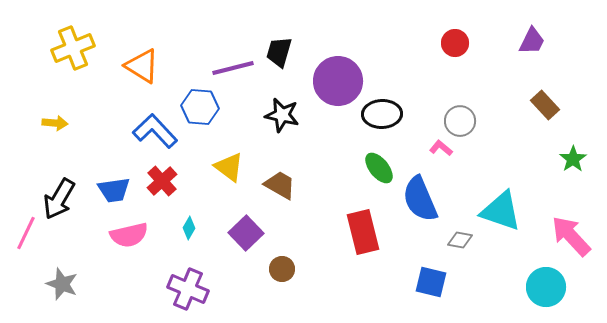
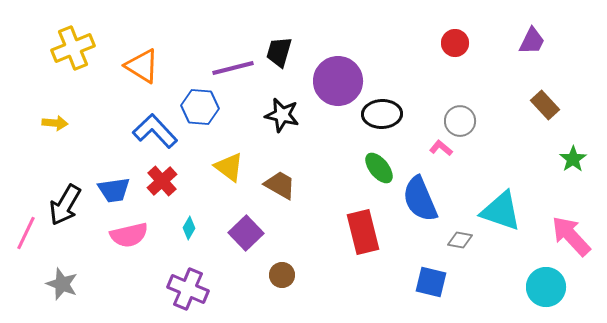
black arrow: moved 6 px right, 6 px down
brown circle: moved 6 px down
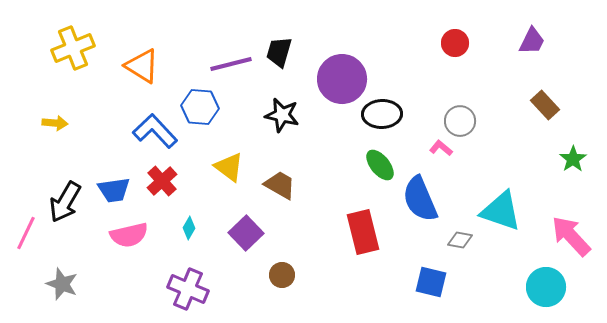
purple line: moved 2 px left, 4 px up
purple circle: moved 4 px right, 2 px up
green ellipse: moved 1 px right, 3 px up
black arrow: moved 3 px up
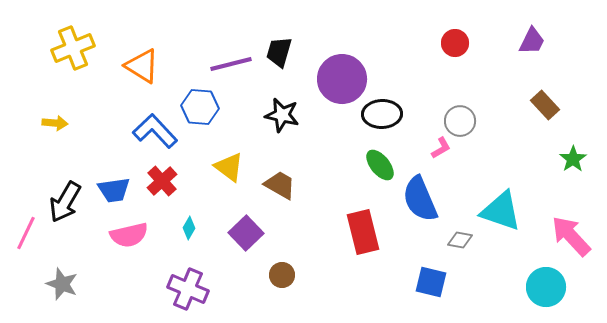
pink L-shape: rotated 110 degrees clockwise
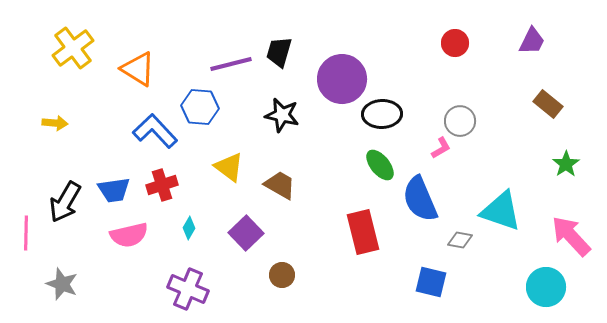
yellow cross: rotated 15 degrees counterclockwise
orange triangle: moved 4 px left, 3 px down
brown rectangle: moved 3 px right, 1 px up; rotated 8 degrees counterclockwise
green star: moved 7 px left, 5 px down
red cross: moved 4 px down; rotated 24 degrees clockwise
pink line: rotated 24 degrees counterclockwise
